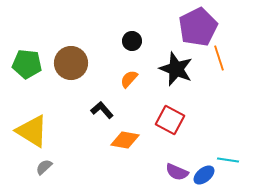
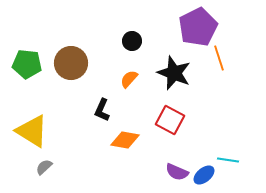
black star: moved 2 px left, 4 px down
black L-shape: rotated 115 degrees counterclockwise
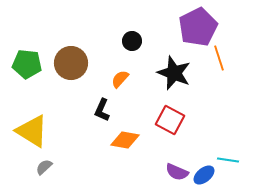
orange semicircle: moved 9 px left
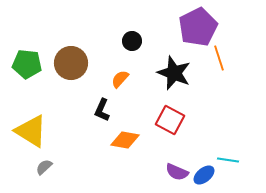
yellow triangle: moved 1 px left
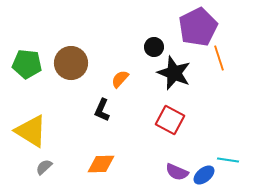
black circle: moved 22 px right, 6 px down
orange diamond: moved 24 px left, 24 px down; rotated 12 degrees counterclockwise
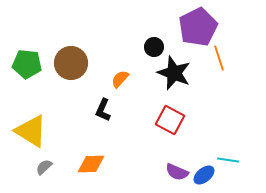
black L-shape: moved 1 px right
orange diamond: moved 10 px left
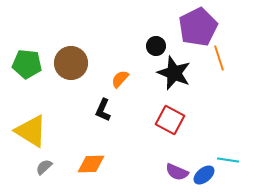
black circle: moved 2 px right, 1 px up
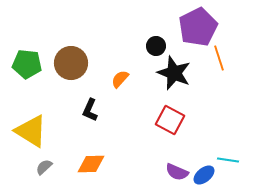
black L-shape: moved 13 px left
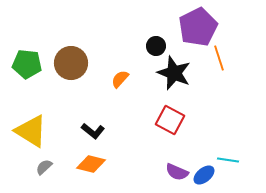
black L-shape: moved 3 px right, 21 px down; rotated 75 degrees counterclockwise
orange diamond: rotated 16 degrees clockwise
